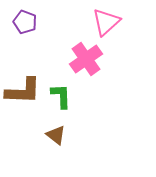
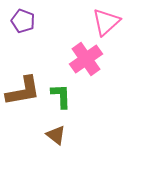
purple pentagon: moved 2 px left, 1 px up
brown L-shape: rotated 12 degrees counterclockwise
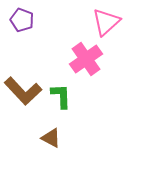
purple pentagon: moved 1 px left, 1 px up
brown L-shape: rotated 57 degrees clockwise
brown triangle: moved 5 px left, 3 px down; rotated 10 degrees counterclockwise
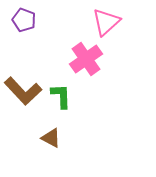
purple pentagon: moved 2 px right
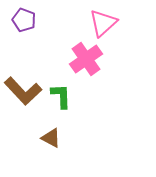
pink triangle: moved 3 px left, 1 px down
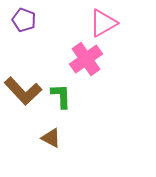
pink triangle: rotated 12 degrees clockwise
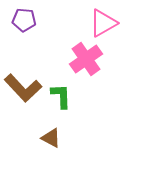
purple pentagon: rotated 15 degrees counterclockwise
brown L-shape: moved 3 px up
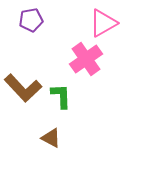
purple pentagon: moved 7 px right; rotated 15 degrees counterclockwise
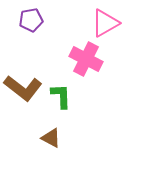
pink triangle: moved 2 px right
pink cross: rotated 28 degrees counterclockwise
brown L-shape: rotated 9 degrees counterclockwise
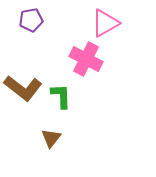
brown triangle: rotated 40 degrees clockwise
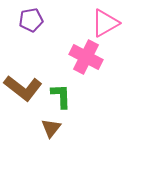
pink cross: moved 2 px up
brown triangle: moved 10 px up
